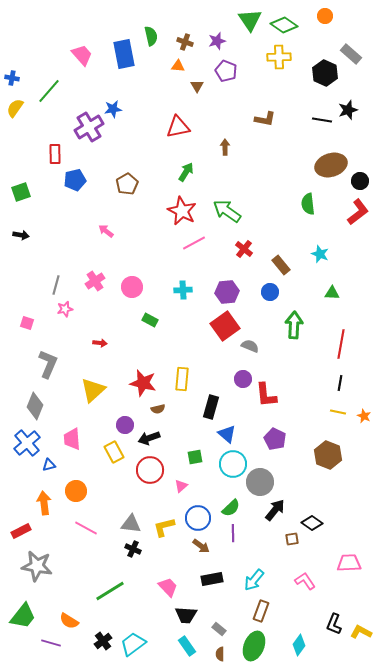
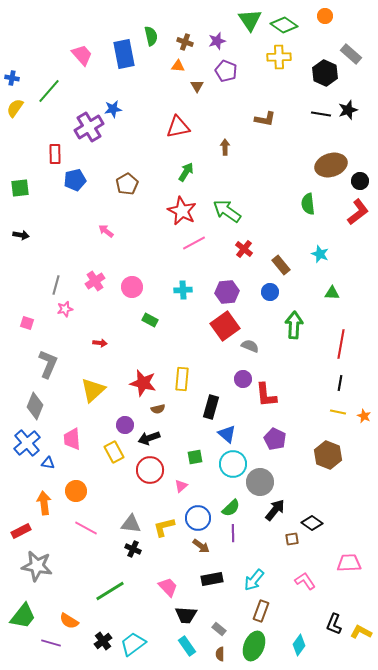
black line at (322, 120): moved 1 px left, 6 px up
green square at (21, 192): moved 1 px left, 4 px up; rotated 12 degrees clockwise
blue triangle at (49, 465): moved 1 px left, 2 px up; rotated 24 degrees clockwise
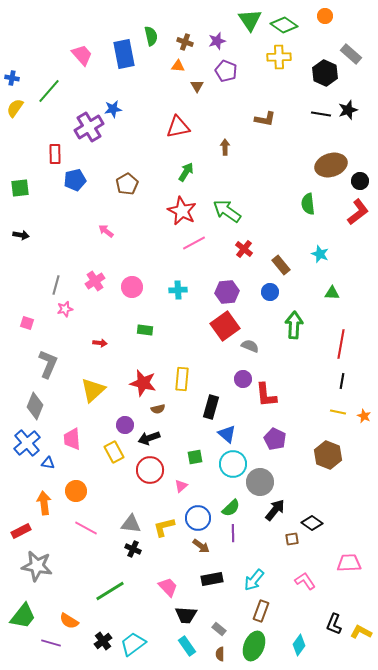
cyan cross at (183, 290): moved 5 px left
green rectangle at (150, 320): moved 5 px left, 10 px down; rotated 21 degrees counterclockwise
black line at (340, 383): moved 2 px right, 2 px up
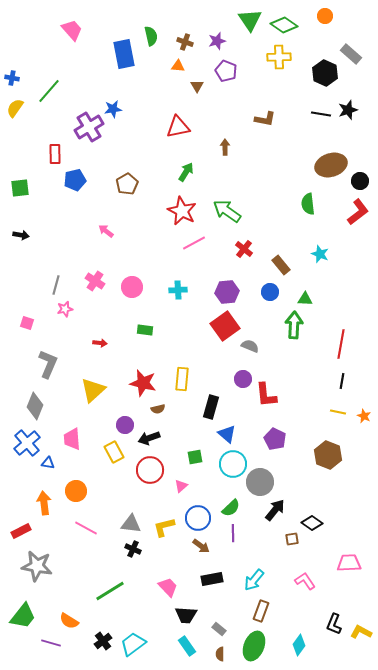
pink trapezoid at (82, 55): moved 10 px left, 25 px up
pink cross at (95, 281): rotated 24 degrees counterclockwise
green triangle at (332, 293): moved 27 px left, 6 px down
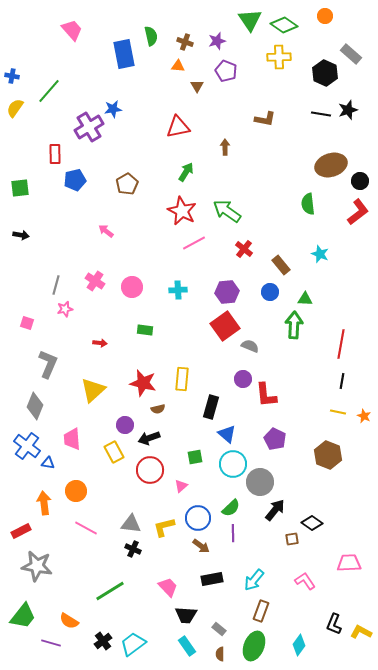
blue cross at (12, 78): moved 2 px up
blue cross at (27, 443): moved 3 px down; rotated 12 degrees counterclockwise
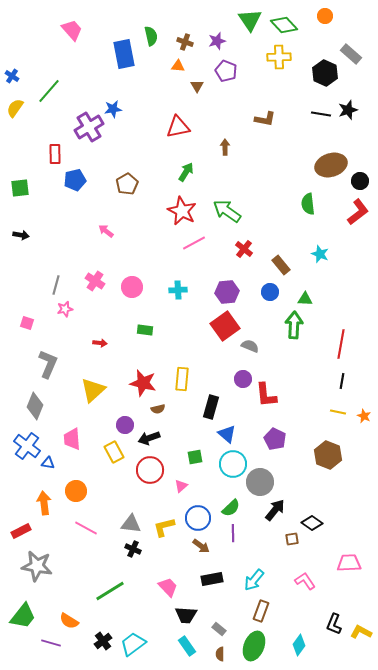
green diamond at (284, 25): rotated 12 degrees clockwise
blue cross at (12, 76): rotated 24 degrees clockwise
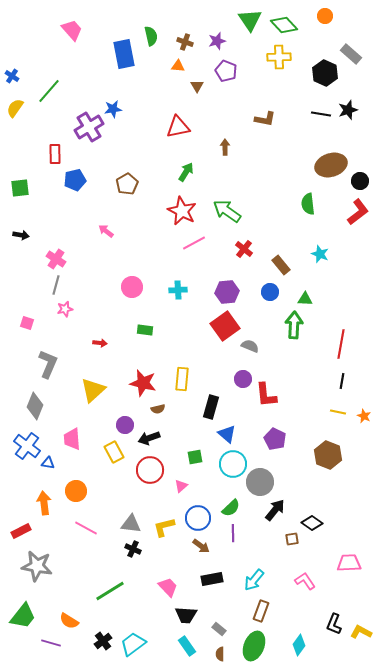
pink cross at (95, 281): moved 39 px left, 22 px up
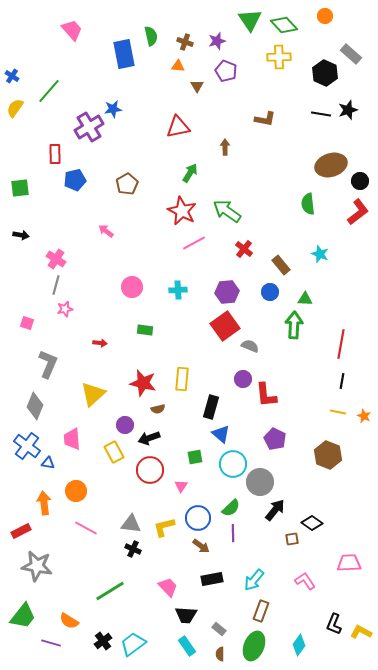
green arrow at (186, 172): moved 4 px right, 1 px down
yellow triangle at (93, 390): moved 4 px down
blue triangle at (227, 434): moved 6 px left
pink triangle at (181, 486): rotated 16 degrees counterclockwise
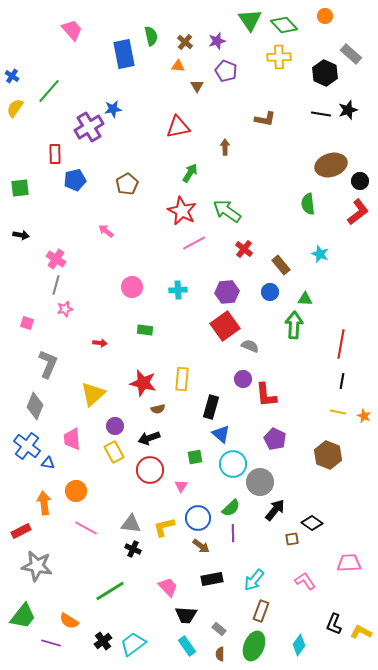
brown cross at (185, 42): rotated 21 degrees clockwise
purple circle at (125, 425): moved 10 px left, 1 px down
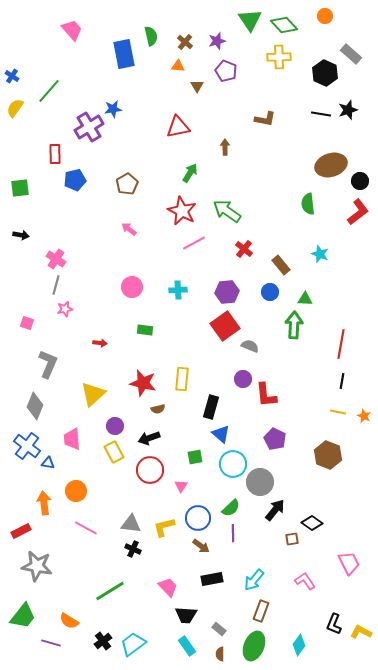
pink arrow at (106, 231): moved 23 px right, 2 px up
pink trapezoid at (349, 563): rotated 65 degrees clockwise
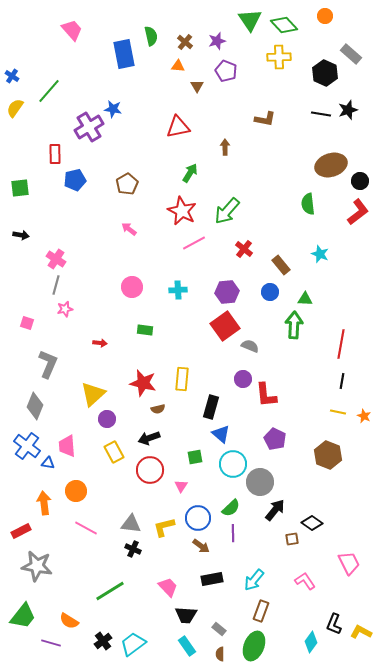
blue star at (113, 109): rotated 18 degrees clockwise
green arrow at (227, 211): rotated 84 degrees counterclockwise
purple circle at (115, 426): moved 8 px left, 7 px up
pink trapezoid at (72, 439): moved 5 px left, 7 px down
cyan diamond at (299, 645): moved 12 px right, 3 px up
